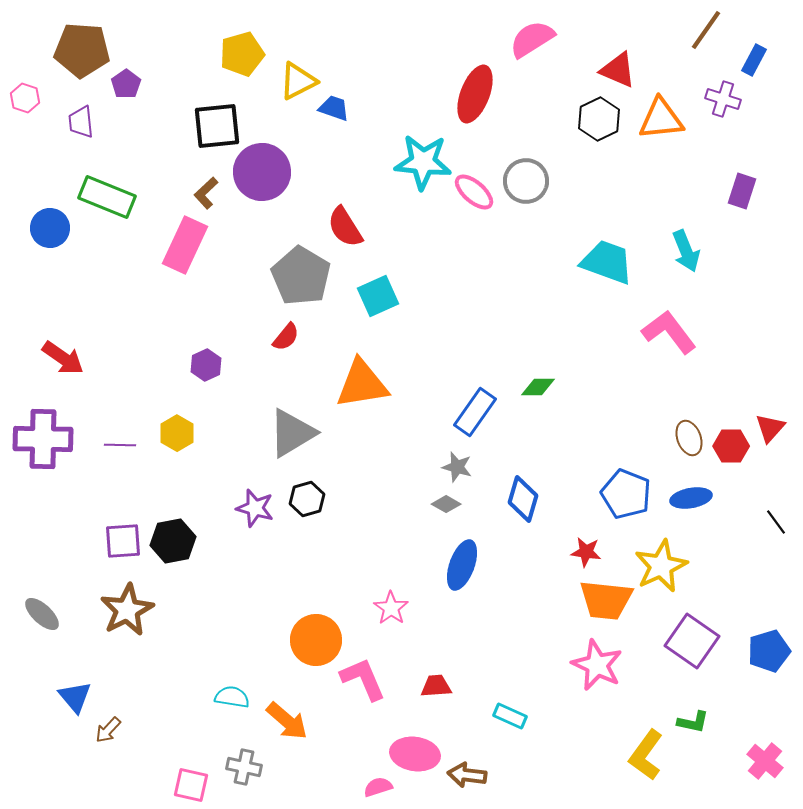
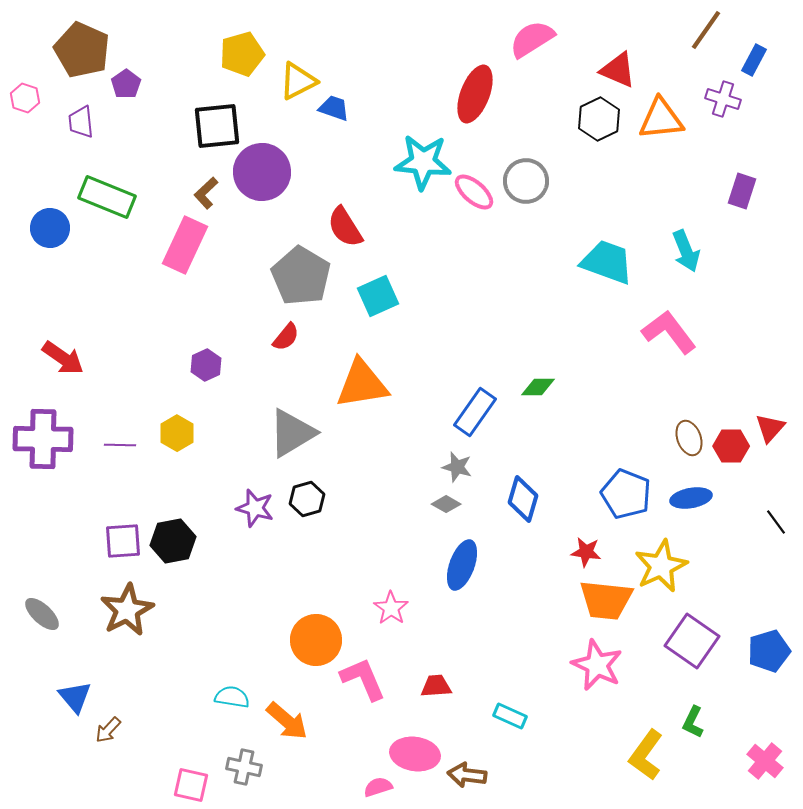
brown pentagon at (82, 50): rotated 20 degrees clockwise
green L-shape at (693, 722): rotated 104 degrees clockwise
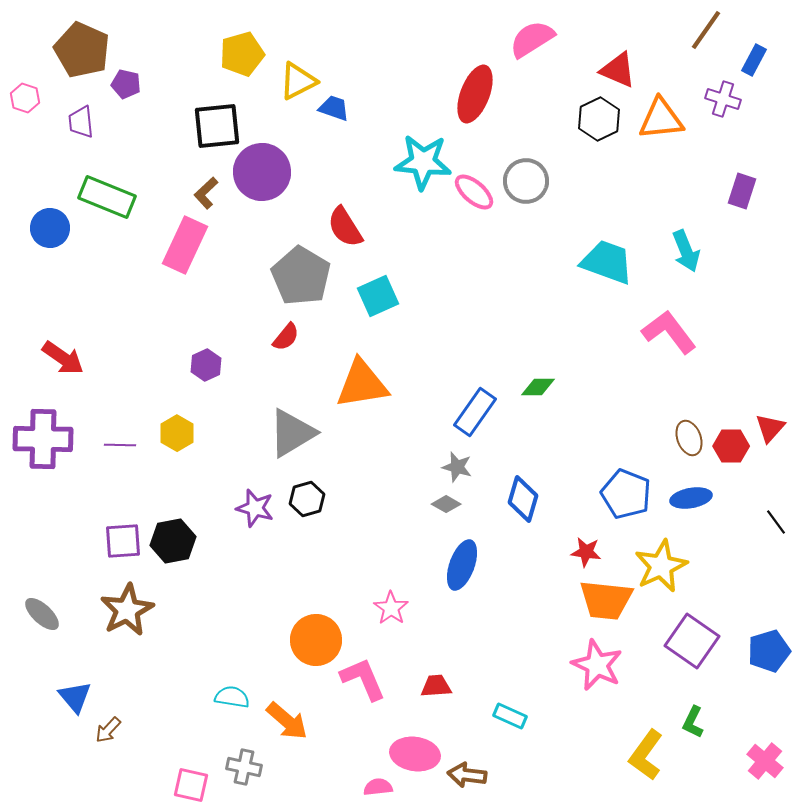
purple pentagon at (126, 84): rotated 24 degrees counterclockwise
pink semicircle at (378, 787): rotated 12 degrees clockwise
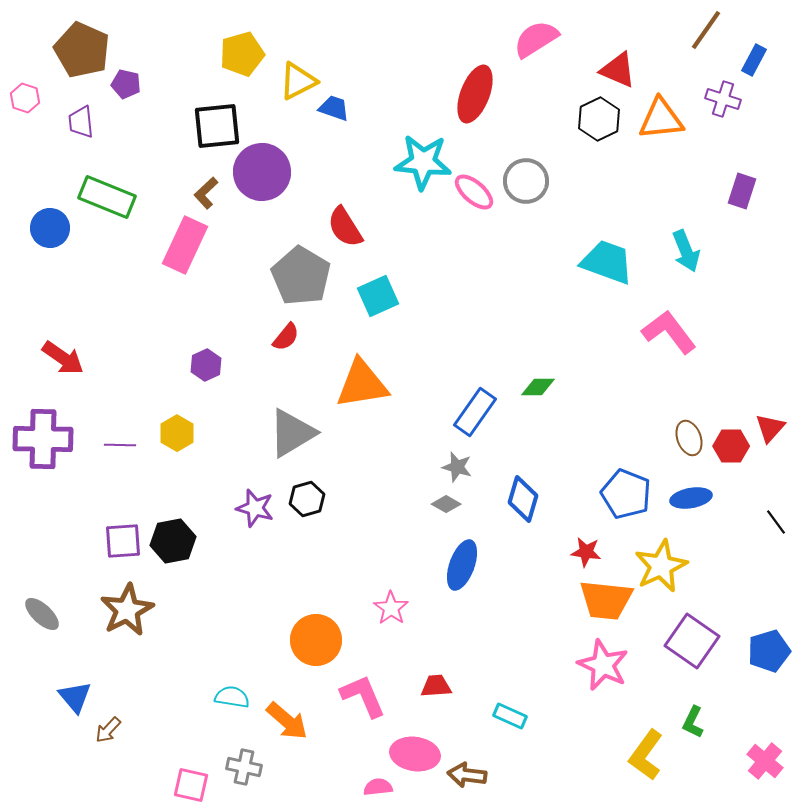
pink semicircle at (532, 39): moved 4 px right
pink star at (597, 665): moved 6 px right
pink L-shape at (363, 679): moved 17 px down
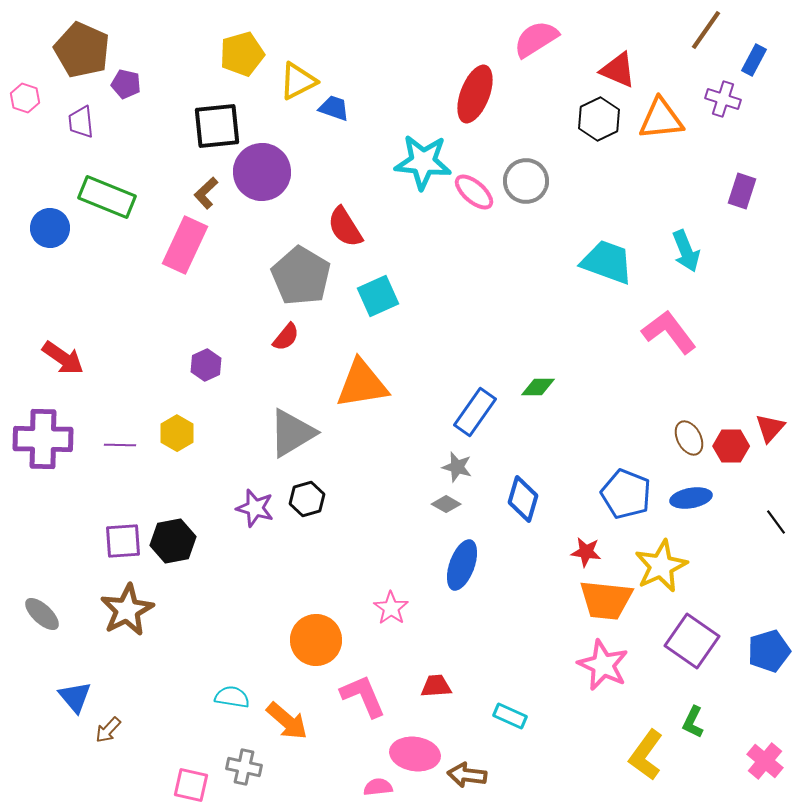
brown ellipse at (689, 438): rotated 8 degrees counterclockwise
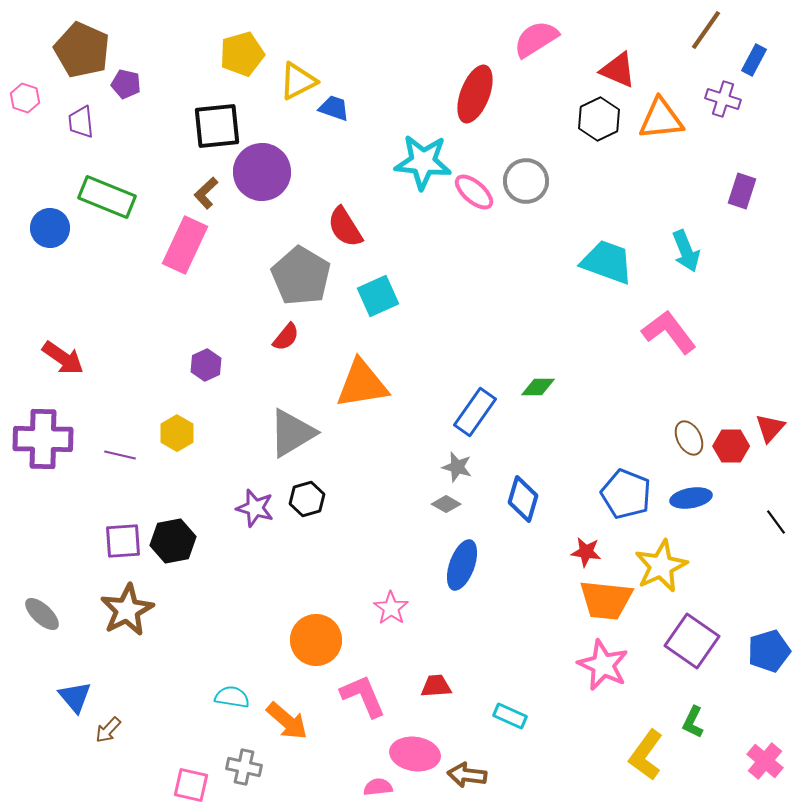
purple line at (120, 445): moved 10 px down; rotated 12 degrees clockwise
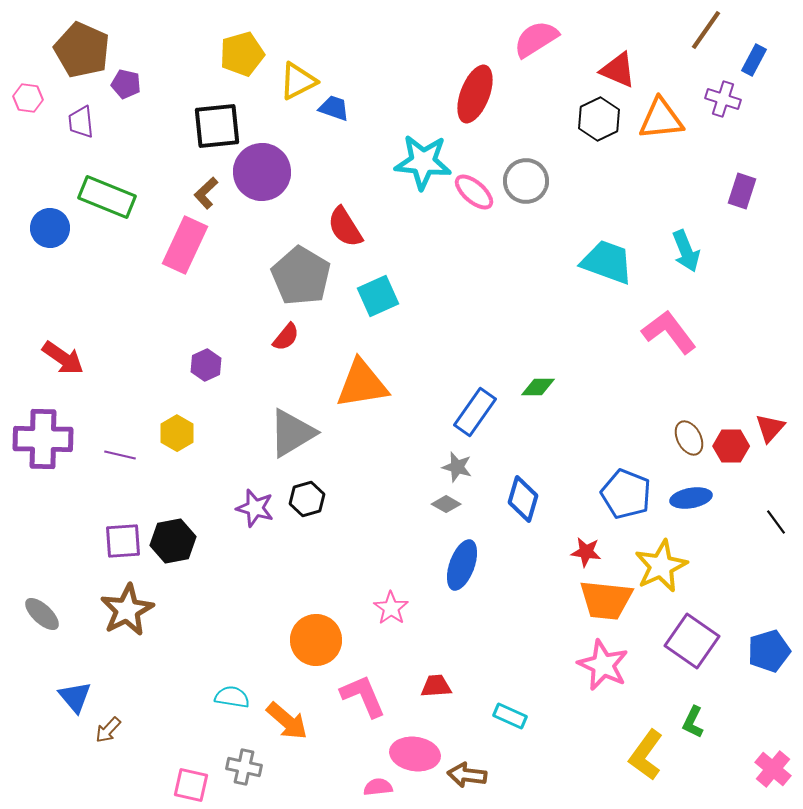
pink hexagon at (25, 98): moved 3 px right; rotated 12 degrees counterclockwise
pink cross at (765, 761): moved 8 px right, 8 px down
